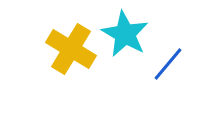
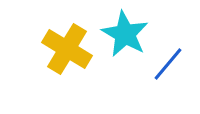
yellow cross: moved 4 px left
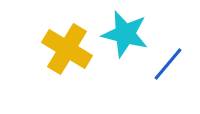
cyan star: rotated 15 degrees counterclockwise
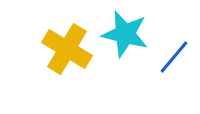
blue line: moved 6 px right, 7 px up
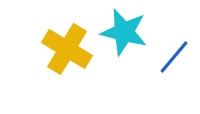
cyan star: moved 1 px left, 2 px up
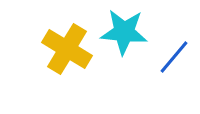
cyan star: rotated 9 degrees counterclockwise
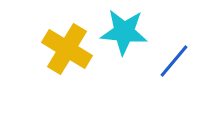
blue line: moved 4 px down
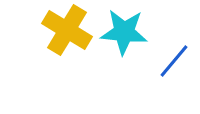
yellow cross: moved 19 px up
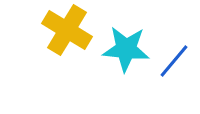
cyan star: moved 2 px right, 17 px down
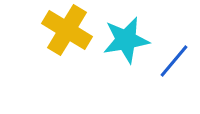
cyan star: moved 9 px up; rotated 15 degrees counterclockwise
